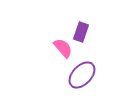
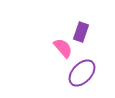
purple ellipse: moved 2 px up
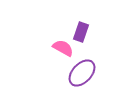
pink semicircle: rotated 20 degrees counterclockwise
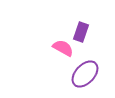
purple ellipse: moved 3 px right, 1 px down
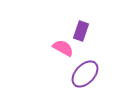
purple rectangle: moved 1 px up
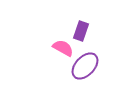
purple ellipse: moved 8 px up
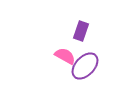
pink semicircle: moved 2 px right, 8 px down
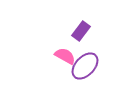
purple rectangle: rotated 18 degrees clockwise
